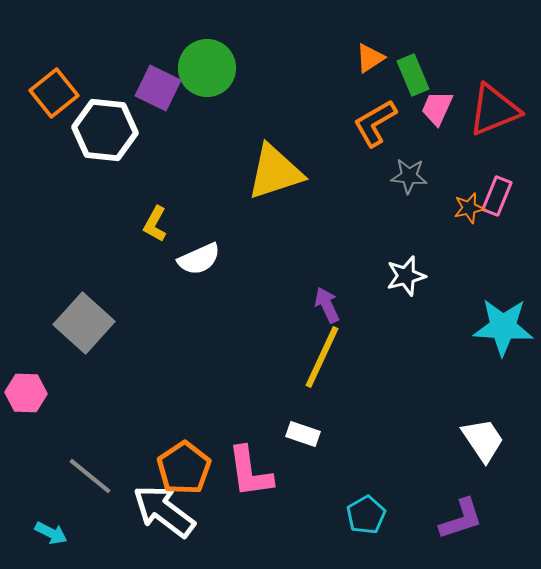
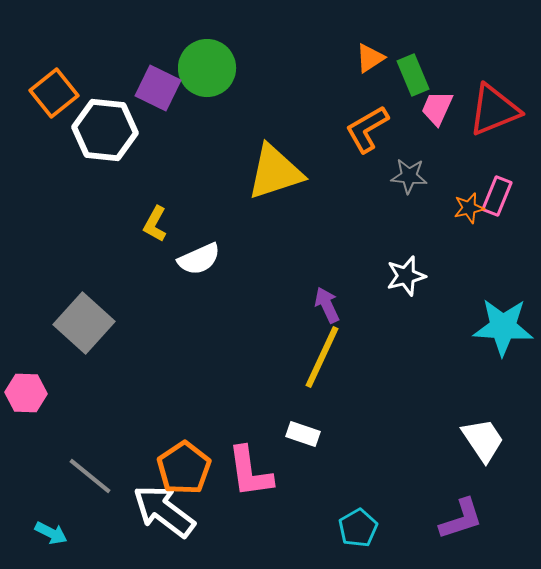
orange L-shape: moved 8 px left, 6 px down
cyan pentagon: moved 8 px left, 13 px down
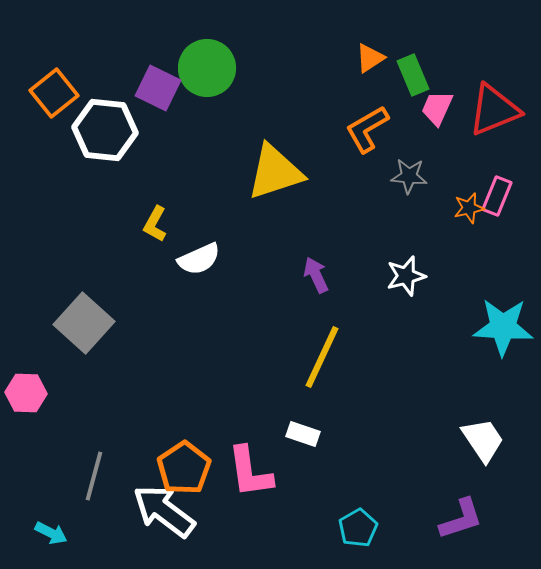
purple arrow: moved 11 px left, 30 px up
gray line: moved 4 px right; rotated 66 degrees clockwise
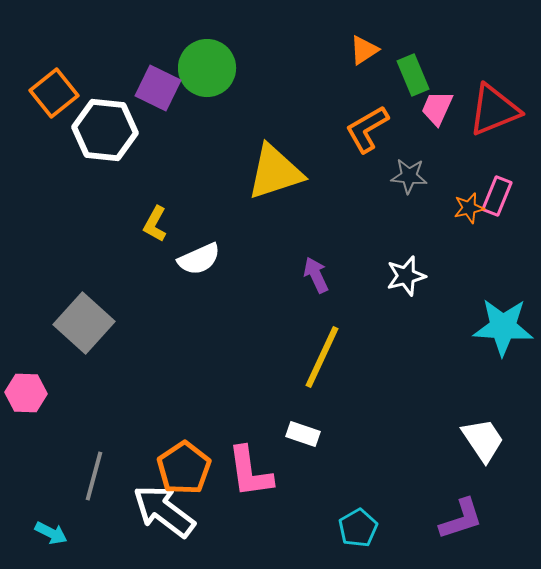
orange triangle: moved 6 px left, 8 px up
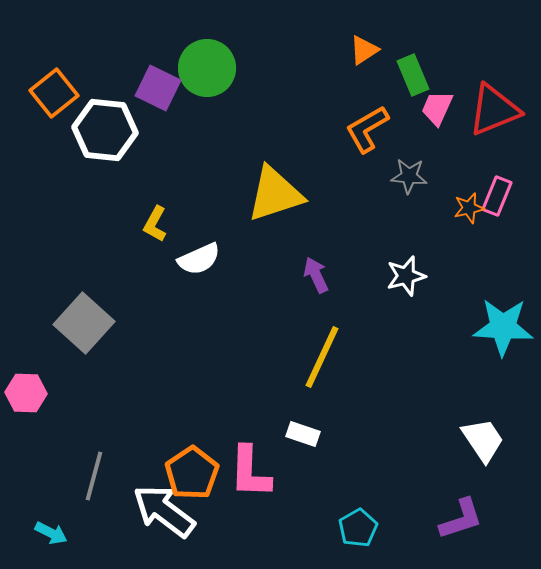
yellow triangle: moved 22 px down
orange pentagon: moved 8 px right, 5 px down
pink L-shape: rotated 10 degrees clockwise
